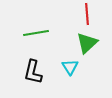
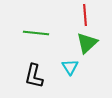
red line: moved 2 px left, 1 px down
green line: rotated 15 degrees clockwise
black L-shape: moved 1 px right, 4 px down
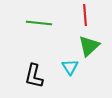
green line: moved 3 px right, 10 px up
green triangle: moved 2 px right, 3 px down
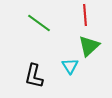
green line: rotated 30 degrees clockwise
cyan triangle: moved 1 px up
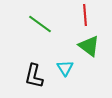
green line: moved 1 px right, 1 px down
green triangle: rotated 40 degrees counterclockwise
cyan triangle: moved 5 px left, 2 px down
